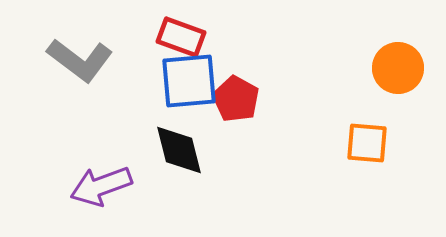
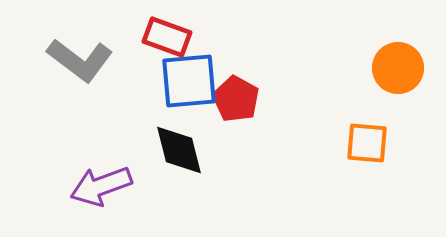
red rectangle: moved 14 px left
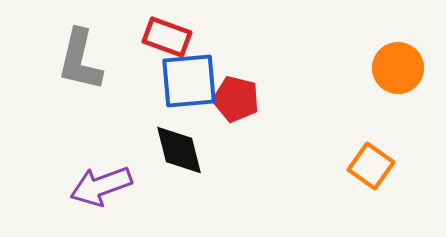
gray L-shape: rotated 66 degrees clockwise
red pentagon: rotated 15 degrees counterclockwise
orange square: moved 4 px right, 23 px down; rotated 30 degrees clockwise
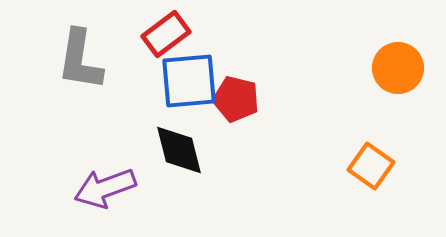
red rectangle: moved 1 px left, 3 px up; rotated 57 degrees counterclockwise
gray L-shape: rotated 4 degrees counterclockwise
purple arrow: moved 4 px right, 2 px down
